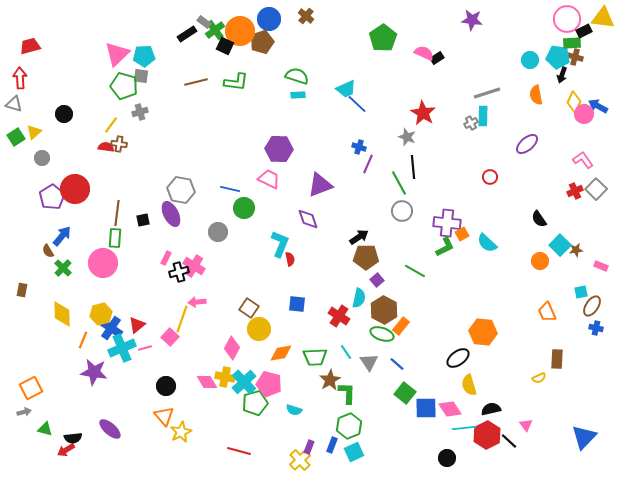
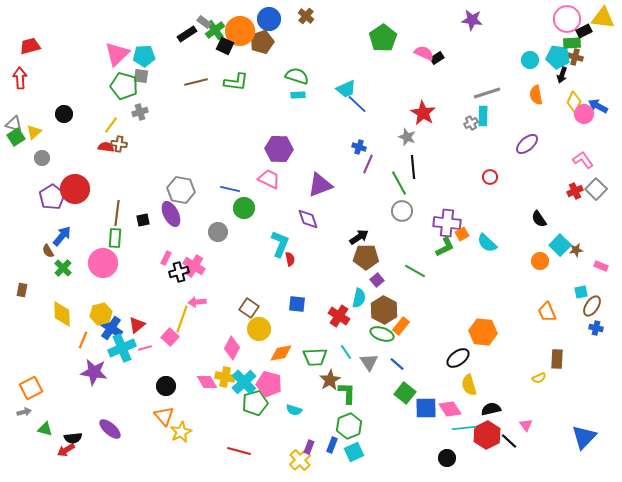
gray triangle at (14, 104): moved 20 px down
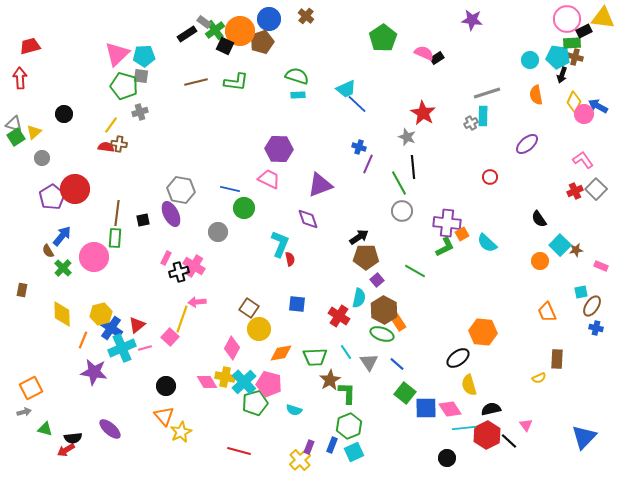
pink circle at (103, 263): moved 9 px left, 6 px up
orange rectangle at (401, 326): moved 3 px left, 4 px up; rotated 72 degrees counterclockwise
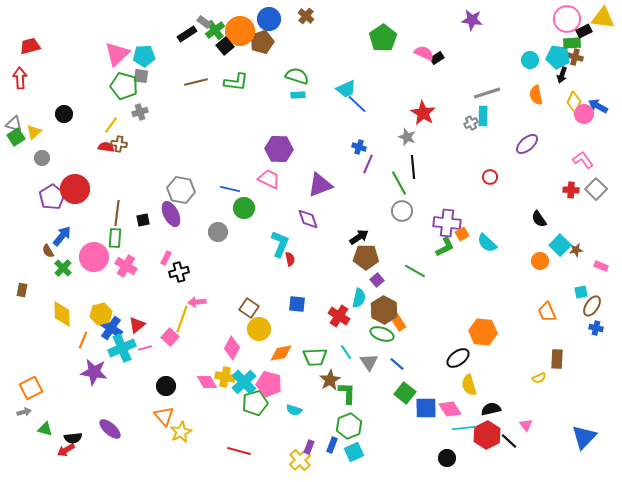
black square at (225, 46): rotated 24 degrees clockwise
red cross at (575, 191): moved 4 px left, 1 px up; rotated 28 degrees clockwise
pink cross at (194, 266): moved 68 px left
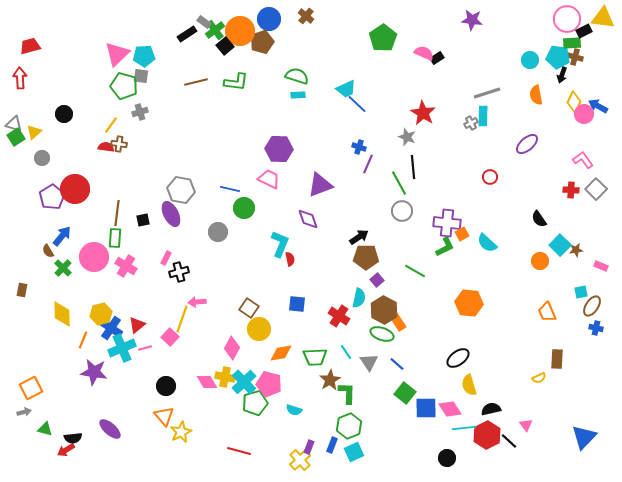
orange hexagon at (483, 332): moved 14 px left, 29 px up
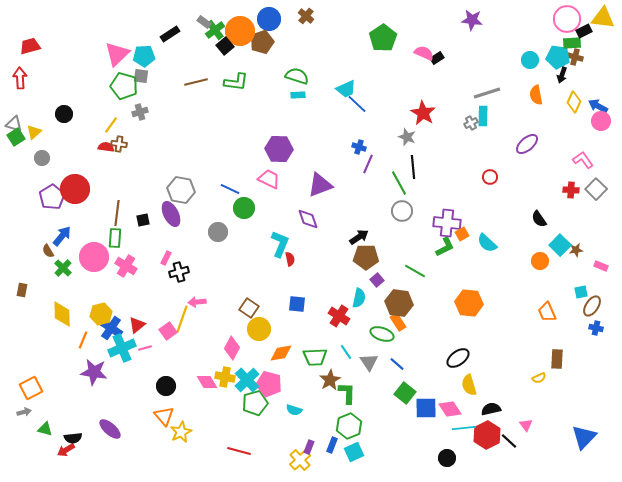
black rectangle at (187, 34): moved 17 px left
pink circle at (584, 114): moved 17 px right, 7 px down
blue line at (230, 189): rotated 12 degrees clockwise
brown hexagon at (384, 310): moved 15 px right, 7 px up; rotated 20 degrees counterclockwise
pink square at (170, 337): moved 2 px left, 6 px up; rotated 12 degrees clockwise
cyan cross at (244, 382): moved 3 px right, 2 px up
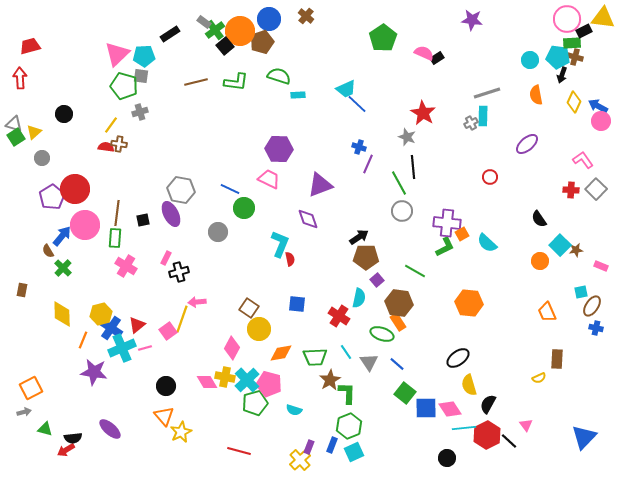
green semicircle at (297, 76): moved 18 px left
pink circle at (94, 257): moved 9 px left, 32 px up
black semicircle at (491, 409): moved 3 px left, 5 px up; rotated 48 degrees counterclockwise
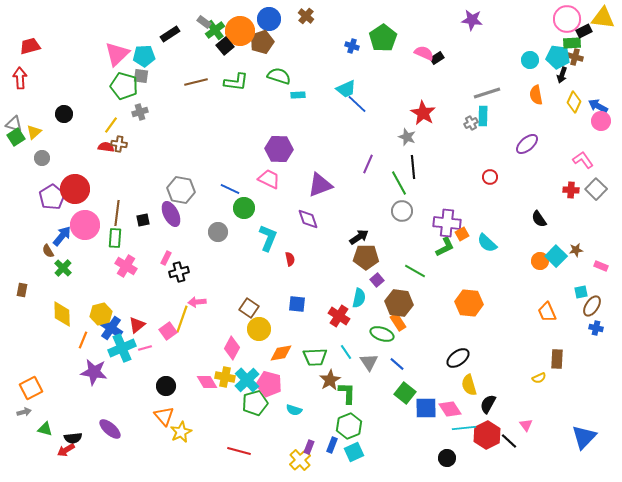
blue cross at (359, 147): moved 7 px left, 101 px up
cyan L-shape at (280, 244): moved 12 px left, 6 px up
cyan square at (560, 245): moved 4 px left, 11 px down
